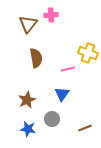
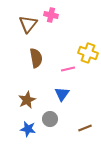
pink cross: rotated 16 degrees clockwise
gray circle: moved 2 px left
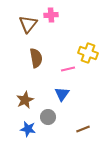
pink cross: rotated 16 degrees counterclockwise
brown star: moved 2 px left
gray circle: moved 2 px left, 2 px up
brown line: moved 2 px left, 1 px down
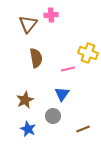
gray circle: moved 5 px right, 1 px up
blue star: rotated 14 degrees clockwise
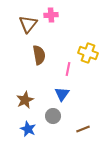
brown semicircle: moved 3 px right, 3 px up
pink line: rotated 64 degrees counterclockwise
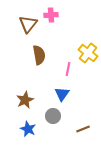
yellow cross: rotated 18 degrees clockwise
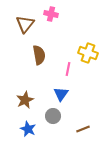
pink cross: moved 1 px up; rotated 16 degrees clockwise
brown triangle: moved 3 px left
yellow cross: rotated 18 degrees counterclockwise
blue triangle: moved 1 px left
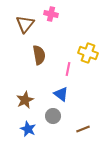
blue triangle: rotated 28 degrees counterclockwise
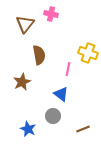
brown star: moved 3 px left, 18 px up
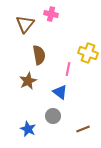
brown star: moved 6 px right, 1 px up
blue triangle: moved 1 px left, 2 px up
